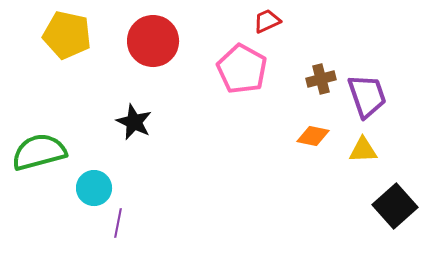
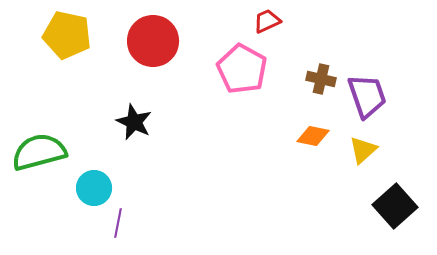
brown cross: rotated 28 degrees clockwise
yellow triangle: rotated 40 degrees counterclockwise
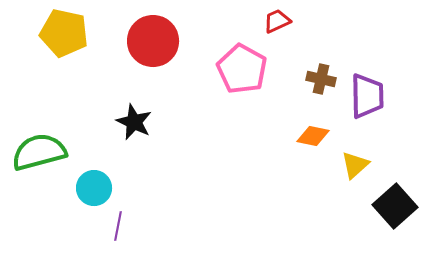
red trapezoid: moved 10 px right
yellow pentagon: moved 3 px left, 2 px up
purple trapezoid: rotated 18 degrees clockwise
yellow triangle: moved 8 px left, 15 px down
purple line: moved 3 px down
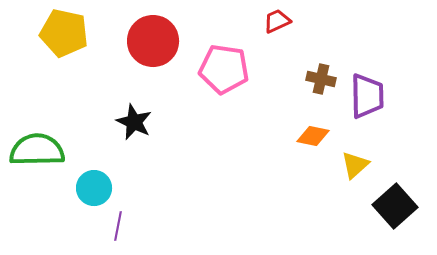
pink pentagon: moved 18 px left; rotated 21 degrees counterclockwise
green semicircle: moved 2 px left, 2 px up; rotated 14 degrees clockwise
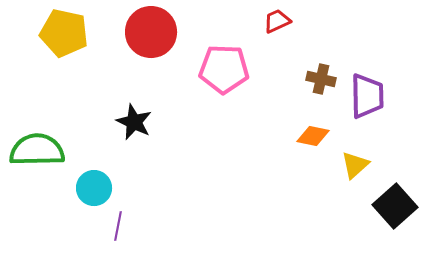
red circle: moved 2 px left, 9 px up
pink pentagon: rotated 6 degrees counterclockwise
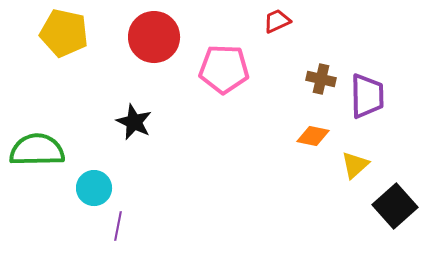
red circle: moved 3 px right, 5 px down
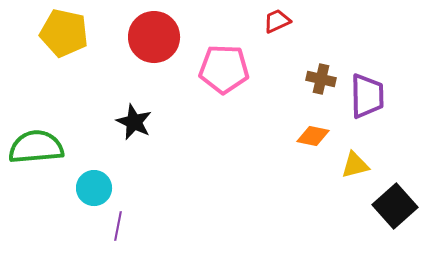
green semicircle: moved 1 px left, 3 px up; rotated 4 degrees counterclockwise
yellow triangle: rotated 28 degrees clockwise
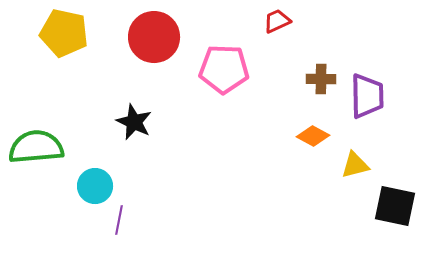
brown cross: rotated 12 degrees counterclockwise
orange diamond: rotated 16 degrees clockwise
cyan circle: moved 1 px right, 2 px up
black square: rotated 36 degrees counterclockwise
purple line: moved 1 px right, 6 px up
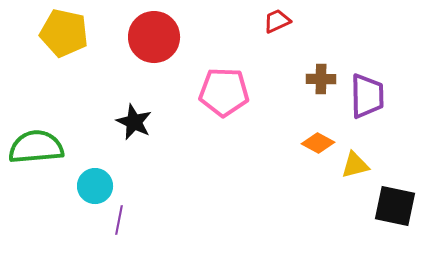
pink pentagon: moved 23 px down
orange diamond: moved 5 px right, 7 px down
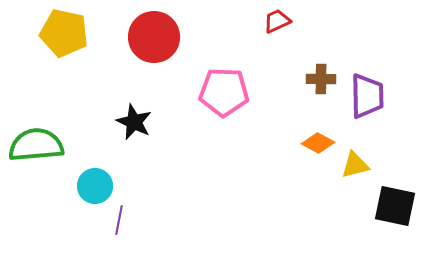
green semicircle: moved 2 px up
